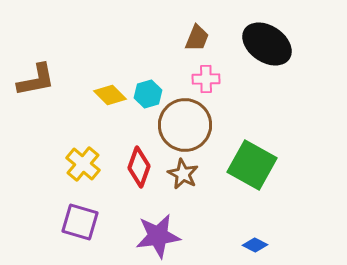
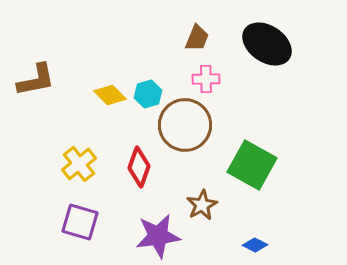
yellow cross: moved 4 px left; rotated 12 degrees clockwise
brown star: moved 19 px right, 31 px down; rotated 16 degrees clockwise
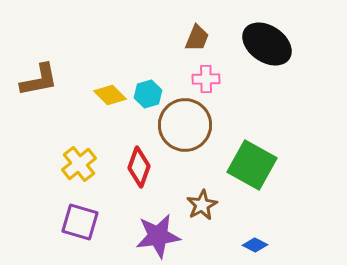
brown L-shape: moved 3 px right
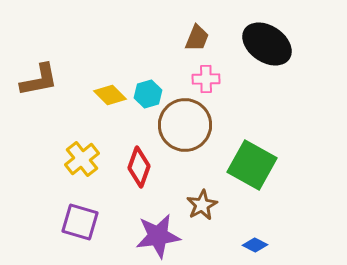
yellow cross: moved 3 px right, 5 px up
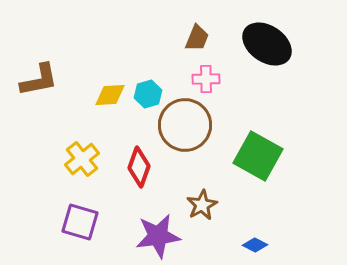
yellow diamond: rotated 48 degrees counterclockwise
green square: moved 6 px right, 9 px up
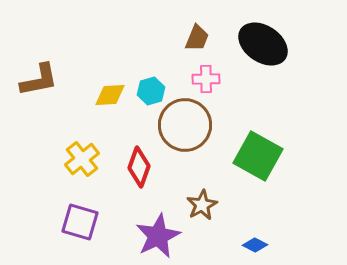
black ellipse: moved 4 px left
cyan hexagon: moved 3 px right, 3 px up
purple star: rotated 18 degrees counterclockwise
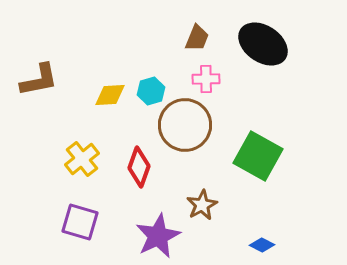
blue diamond: moved 7 px right
